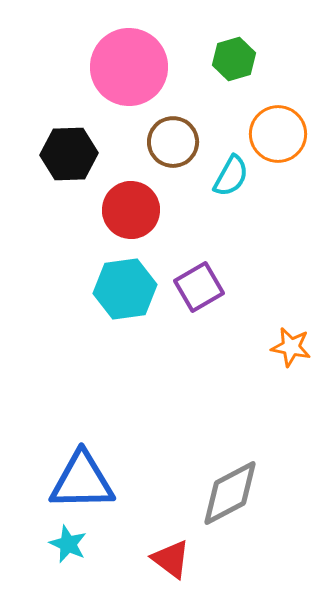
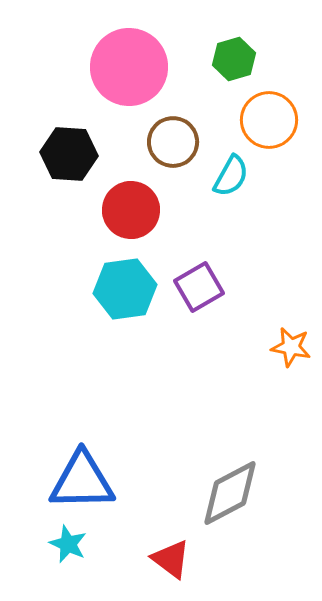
orange circle: moved 9 px left, 14 px up
black hexagon: rotated 6 degrees clockwise
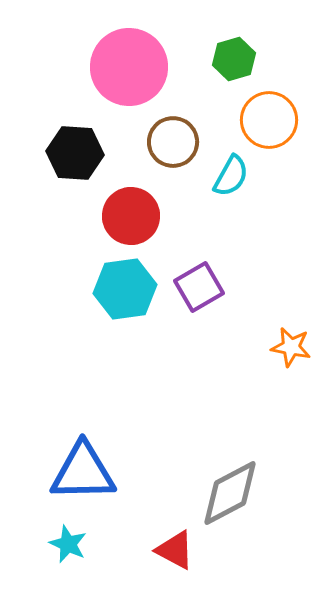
black hexagon: moved 6 px right, 1 px up
red circle: moved 6 px down
blue triangle: moved 1 px right, 9 px up
red triangle: moved 4 px right, 9 px up; rotated 9 degrees counterclockwise
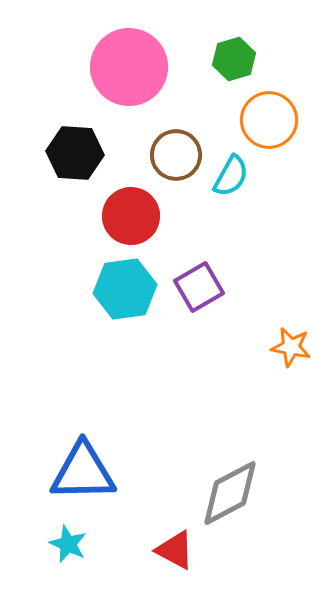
brown circle: moved 3 px right, 13 px down
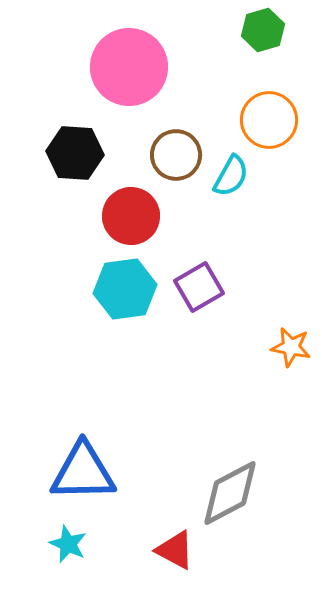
green hexagon: moved 29 px right, 29 px up
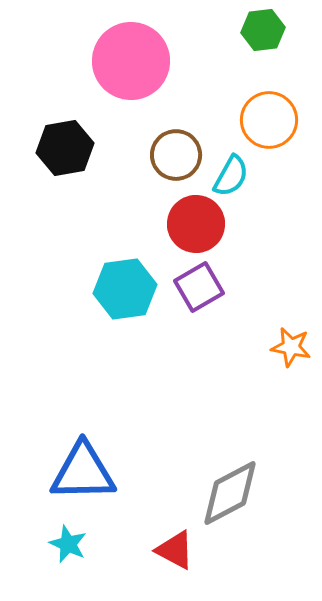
green hexagon: rotated 9 degrees clockwise
pink circle: moved 2 px right, 6 px up
black hexagon: moved 10 px left, 5 px up; rotated 14 degrees counterclockwise
red circle: moved 65 px right, 8 px down
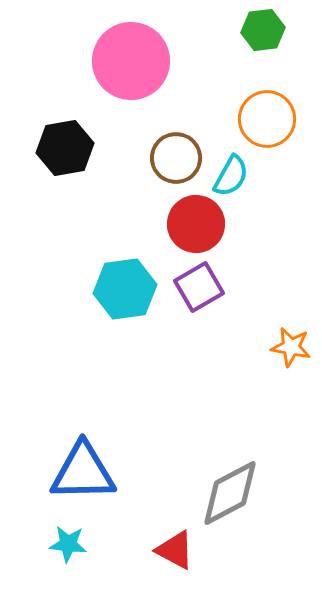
orange circle: moved 2 px left, 1 px up
brown circle: moved 3 px down
cyan star: rotated 18 degrees counterclockwise
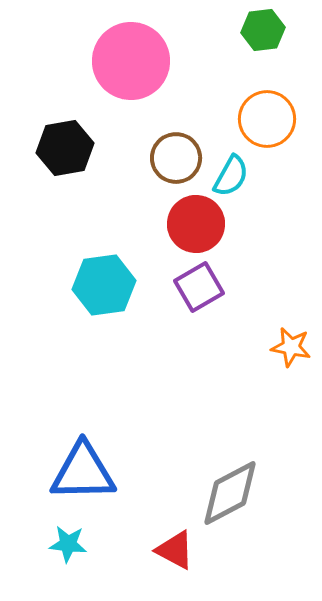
cyan hexagon: moved 21 px left, 4 px up
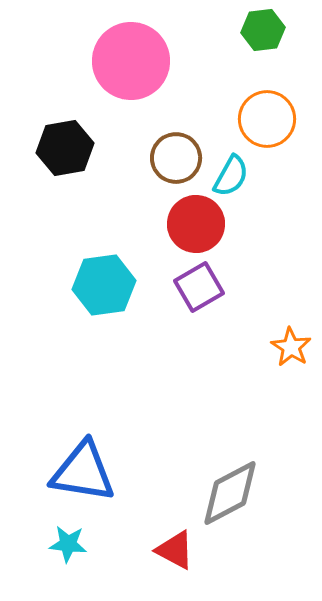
orange star: rotated 21 degrees clockwise
blue triangle: rotated 10 degrees clockwise
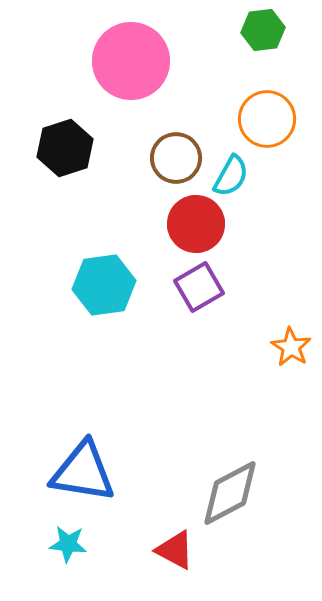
black hexagon: rotated 8 degrees counterclockwise
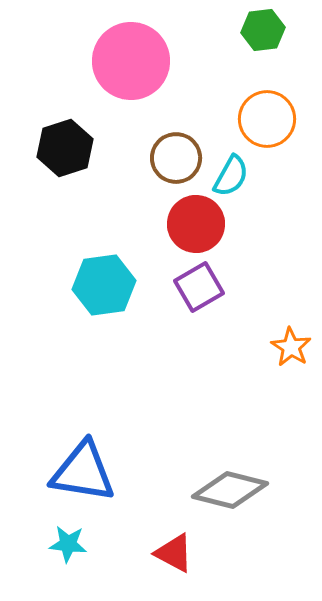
gray diamond: moved 3 px up; rotated 42 degrees clockwise
red triangle: moved 1 px left, 3 px down
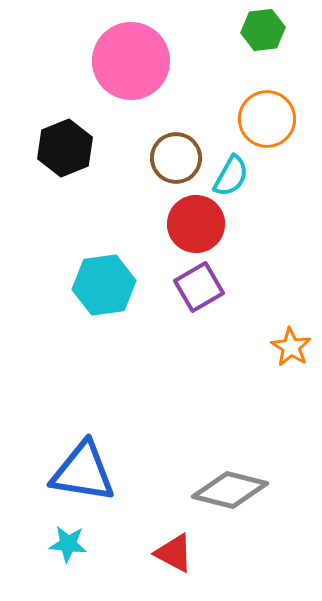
black hexagon: rotated 4 degrees counterclockwise
